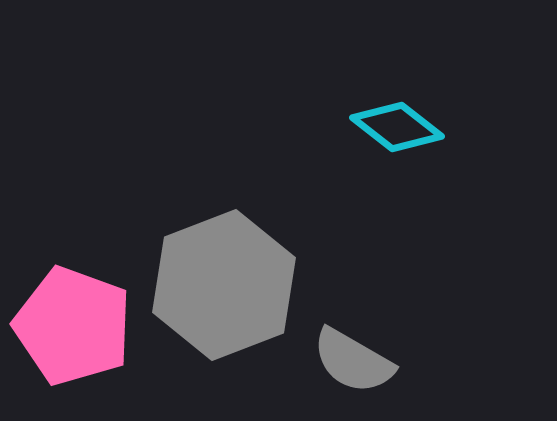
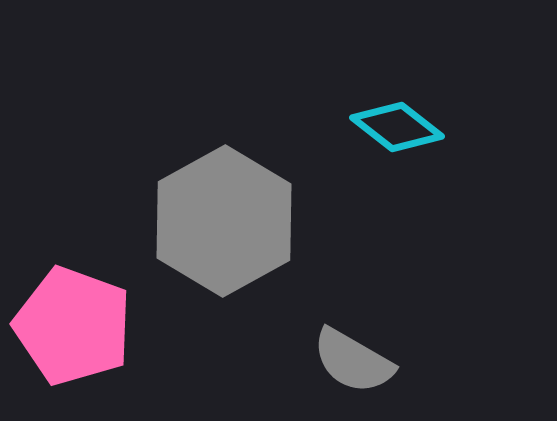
gray hexagon: moved 64 px up; rotated 8 degrees counterclockwise
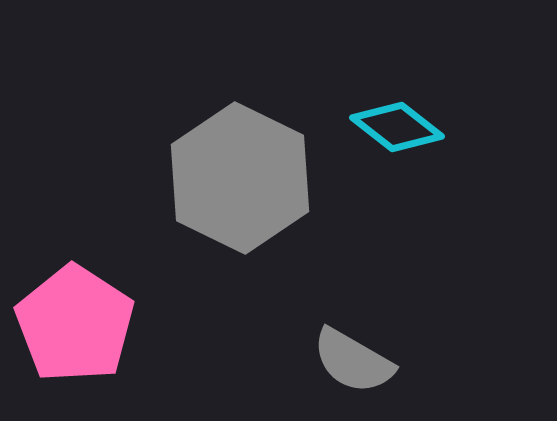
gray hexagon: moved 16 px right, 43 px up; rotated 5 degrees counterclockwise
pink pentagon: moved 2 px right, 2 px up; rotated 13 degrees clockwise
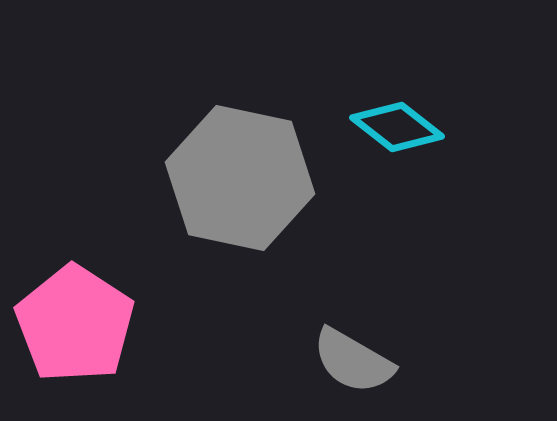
gray hexagon: rotated 14 degrees counterclockwise
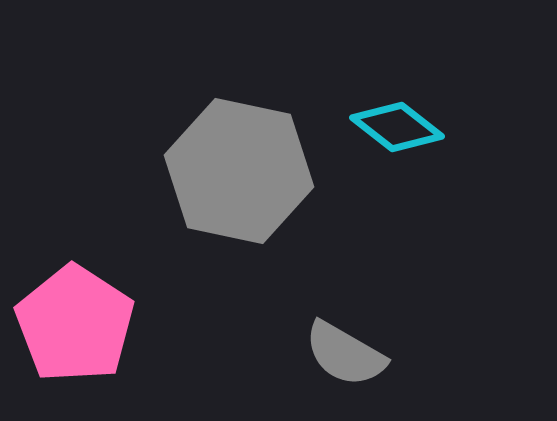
gray hexagon: moved 1 px left, 7 px up
gray semicircle: moved 8 px left, 7 px up
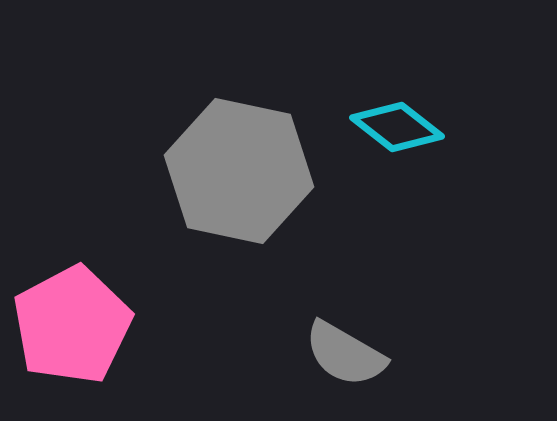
pink pentagon: moved 3 px left, 1 px down; rotated 11 degrees clockwise
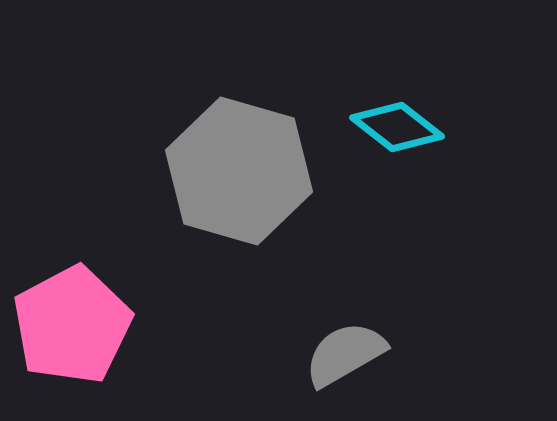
gray hexagon: rotated 4 degrees clockwise
gray semicircle: rotated 120 degrees clockwise
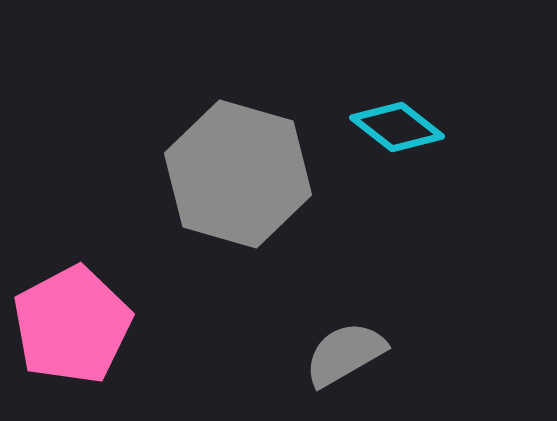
gray hexagon: moved 1 px left, 3 px down
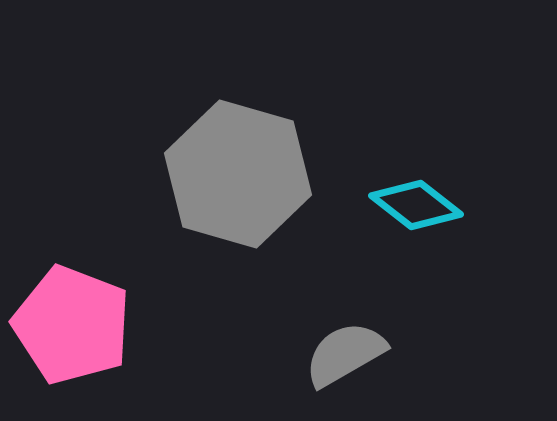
cyan diamond: moved 19 px right, 78 px down
pink pentagon: rotated 23 degrees counterclockwise
